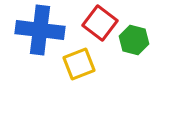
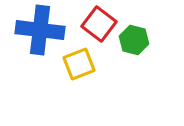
red square: moved 1 px left, 1 px down
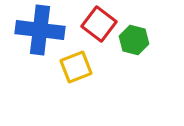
yellow square: moved 3 px left, 3 px down
